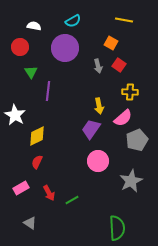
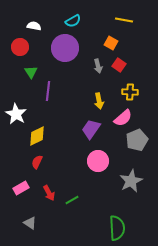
yellow arrow: moved 5 px up
white star: moved 1 px right, 1 px up
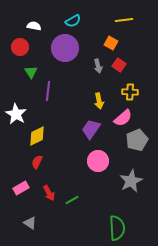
yellow line: rotated 18 degrees counterclockwise
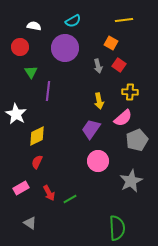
green line: moved 2 px left, 1 px up
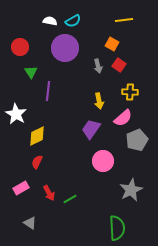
white semicircle: moved 16 px right, 5 px up
orange square: moved 1 px right, 1 px down
pink circle: moved 5 px right
gray star: moved 9 px down
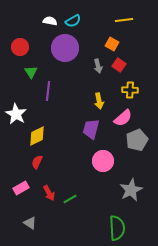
yellow cross: moved 2 px up
purple trapezoid: rotated 20 degrees counterclockwise
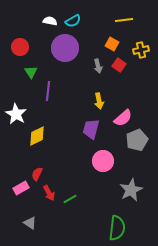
yellow cross: moved 11 px right, 40 px up; rotated 14 degrees counterclockwise
red semicircle: moved 12 px down
green semicircle: rotated 10 degrees clockwise
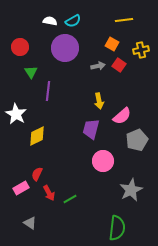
gray arrow: rotated 88 degrees counterclockwise
pink semicircle: moved 1 px left, 2 px up
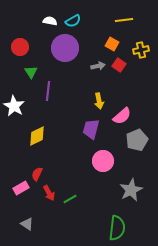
white star: moved 2 px left, 8 px up
gray triangle: moved 3 px left, 1 px down
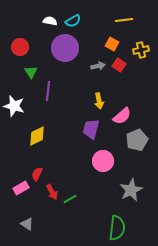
white star: rotated 15 degrees counterclockwise
red arrow: moved 3 px right, 1 px up
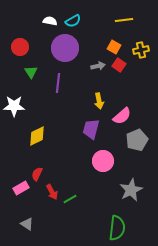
orange square: moved 2 px right, 3 px down
purple line: moved 10 px right, 8 px up
white star: rotated 15 degrees counterclockwise
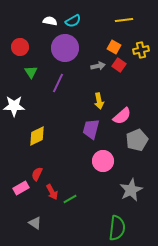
purple line: rotated 18 degrees clockwise
gray triangle: moved 8 px right, 1 px up
